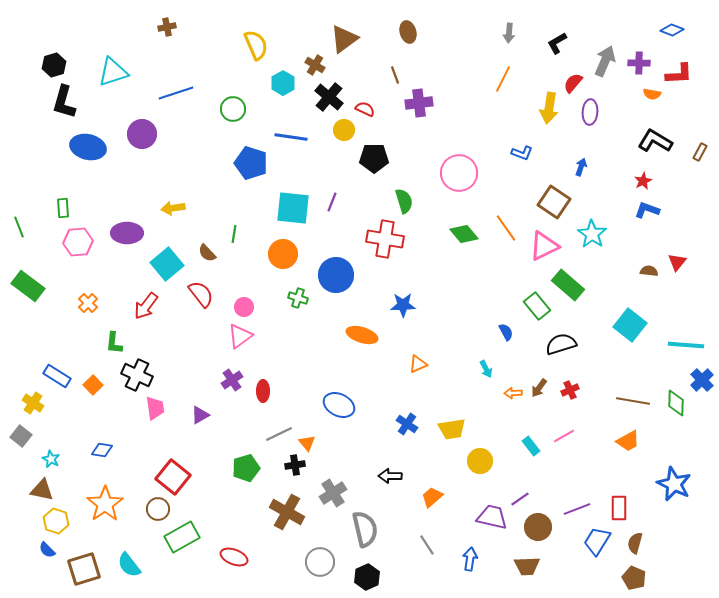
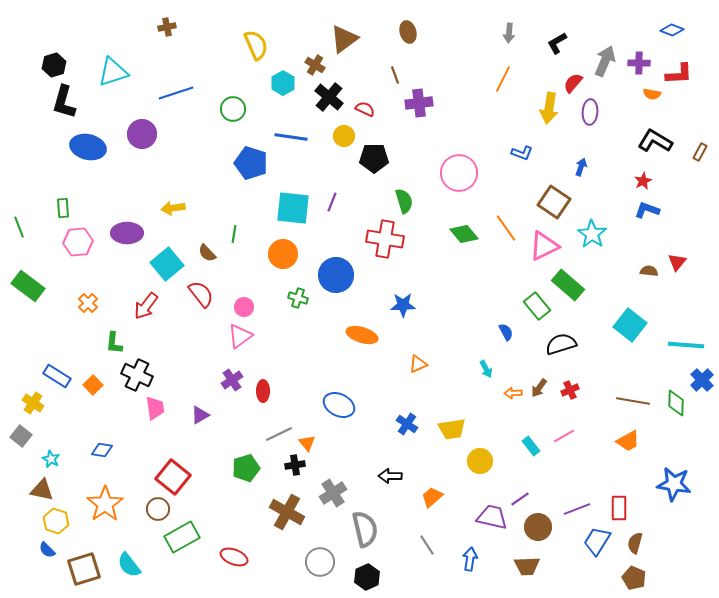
yellow circle at (344, 130): moved 6 px down
blue star at (674, 484): rotated 16 degrees counterclockwise
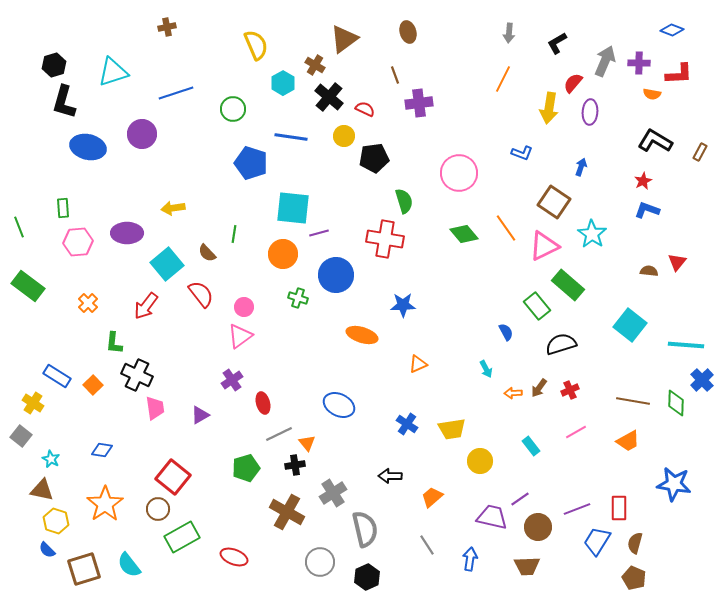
black pentagon at (374, 158): rotated 8 degrees counterclockwise
purple line at (332, 202): moved 13 px left, 31 px down; rotated 54 degrees clockwise
red ellipse at (263, 391): moved 12 px down; rotated 15 degrees counterclockwise
pink line at (564, 436): moved 12 px right, 4 px up
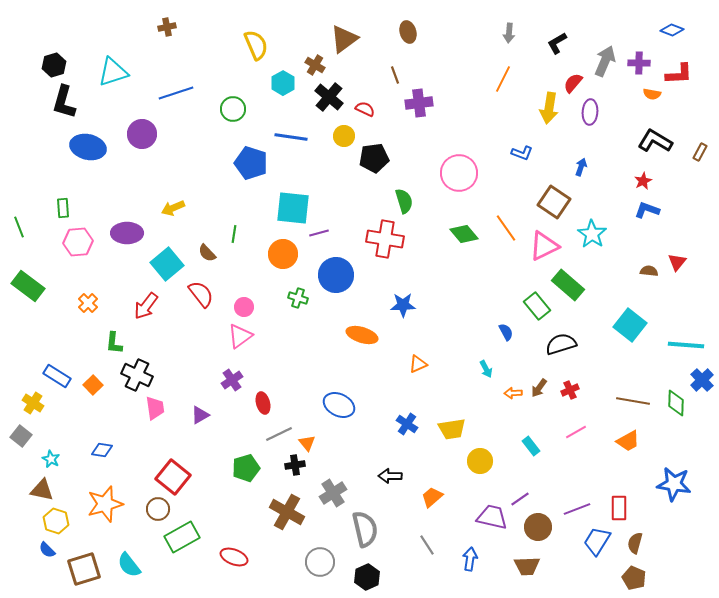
yellow arrow at (173, 208): rotated 15 degrees counterclockwise
orange star at (105, 504): rotated 18 degrees clockwise
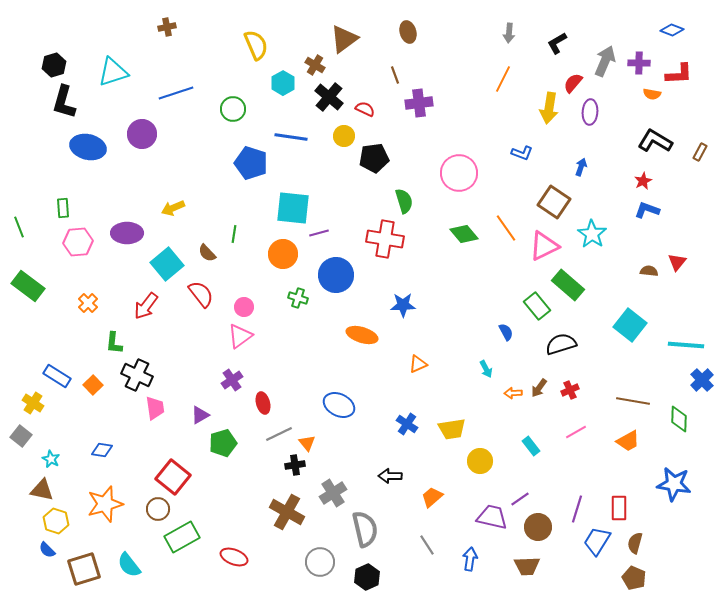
green diamond at (676, 403): moved 3 px right, 16 px down
green pentagon at (246, 468): moved 23 px left, 25 px up
purple line at (577, 509): rotated 52 degrees counterclockwise
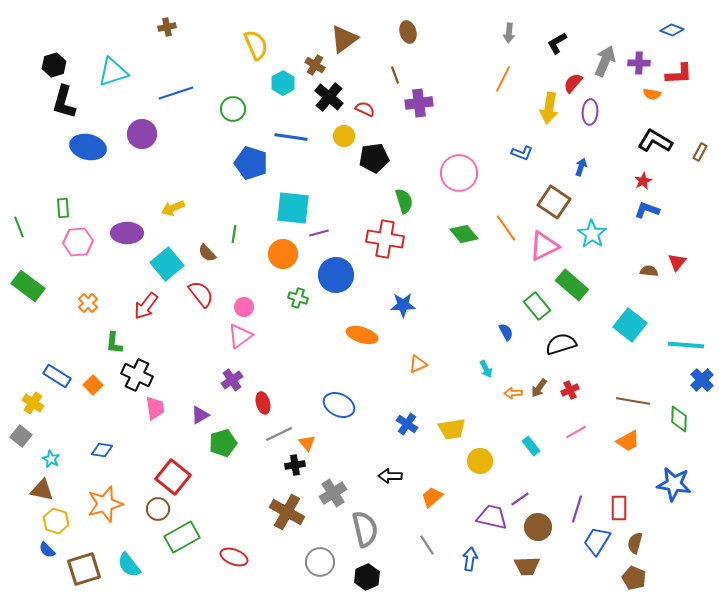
green rectangle at (568, 285): moved 4 px right
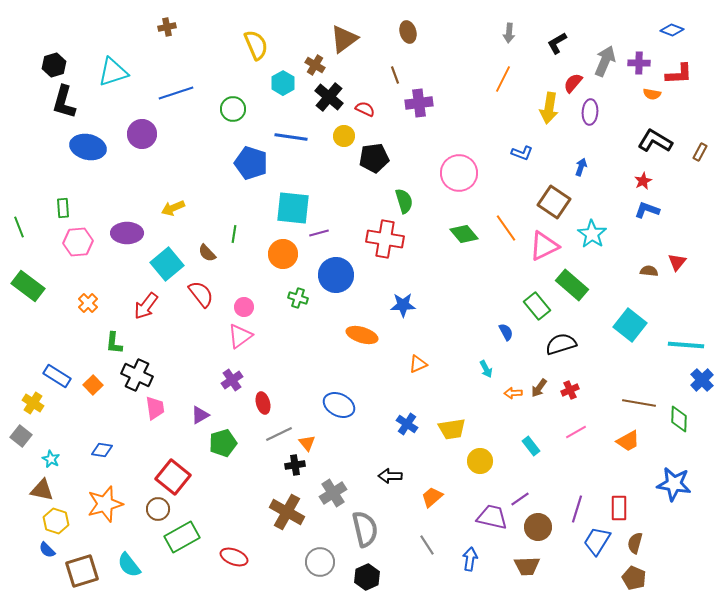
brown line at (633, 401): moved 6 px right, 2 px down
brown square at (84, 569): moved 2 px left, 2 px down
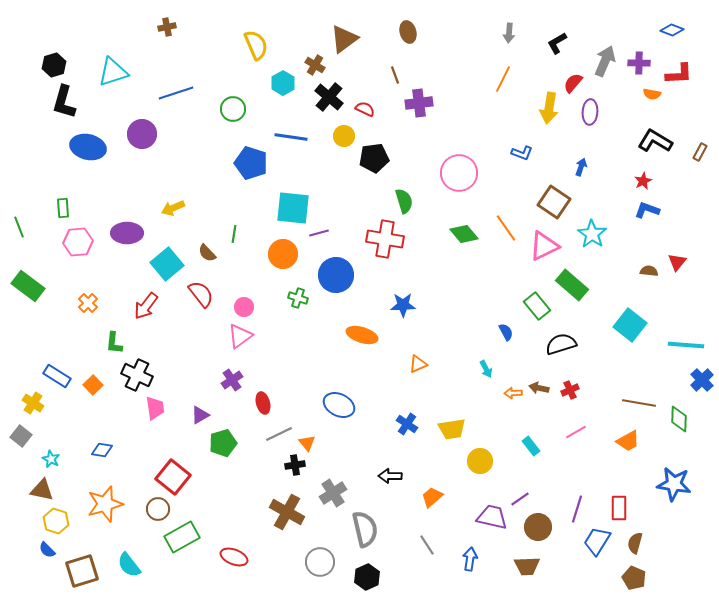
brown arrow at (539, 388): rotated 66 degrees clockwise
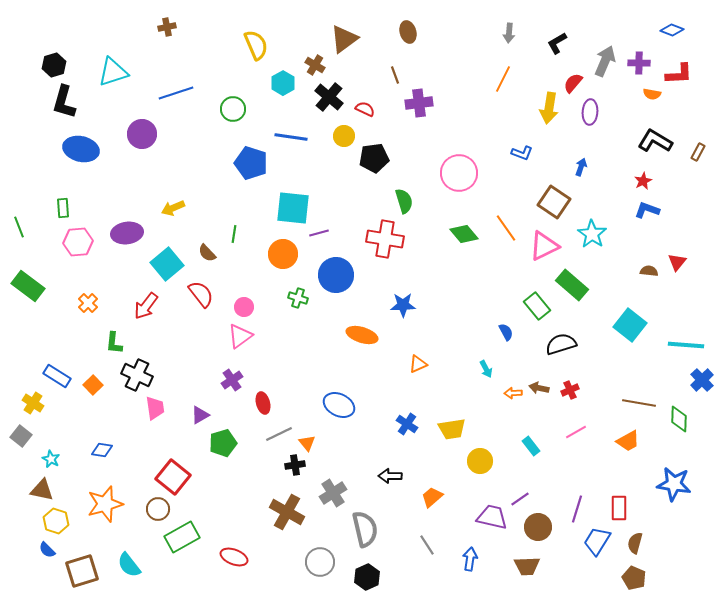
blue ellipse at (88, 147): moved 7 px left, 2 px down
brown rectangle at (700, 152): moved 2 px left
purple ellipse at (127, 233): rotated 8 degrees counterclockwise
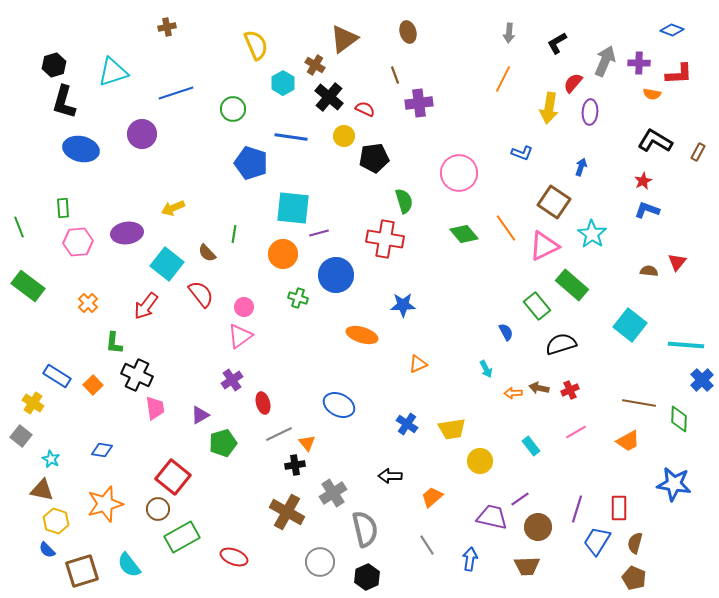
cyan square at (167, 264): rotated 12 degrees counterclockwise
